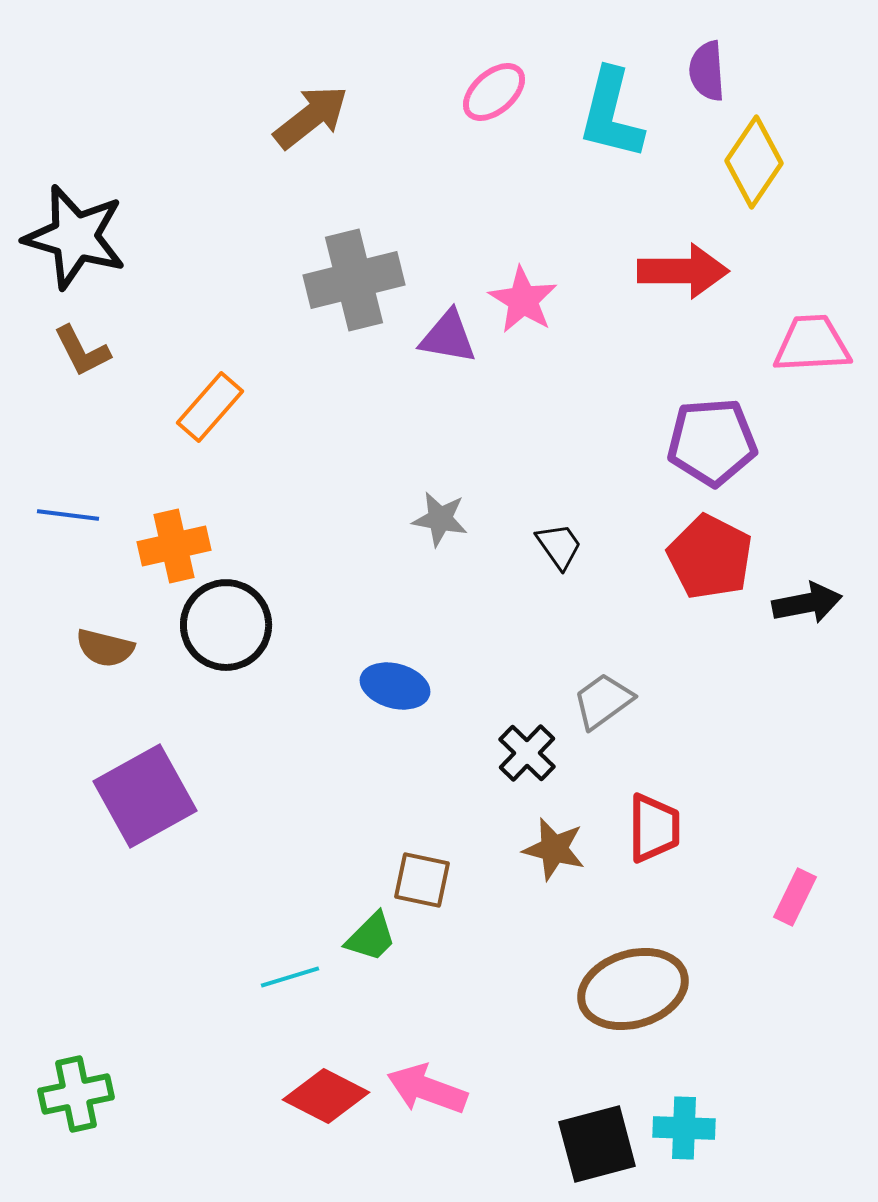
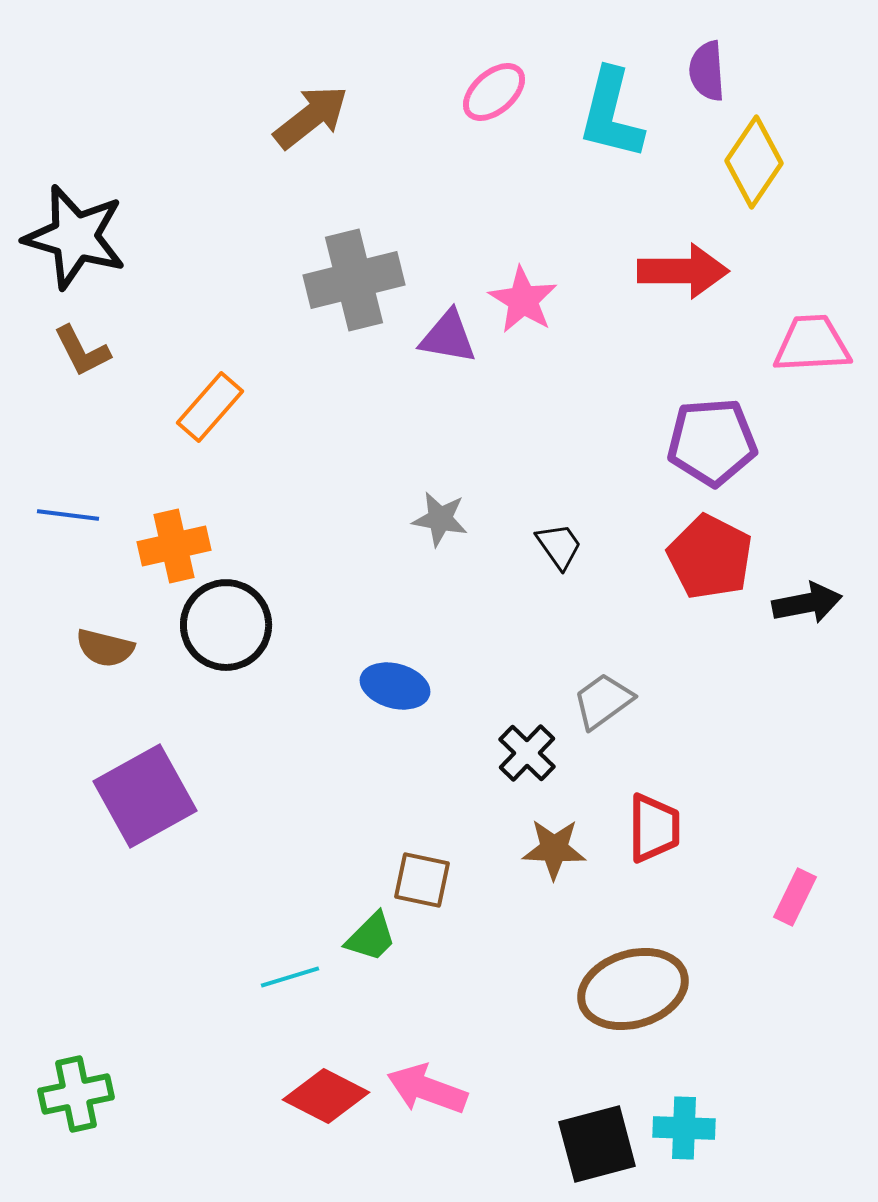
brown star: rotated 12 degrees counterclockwise
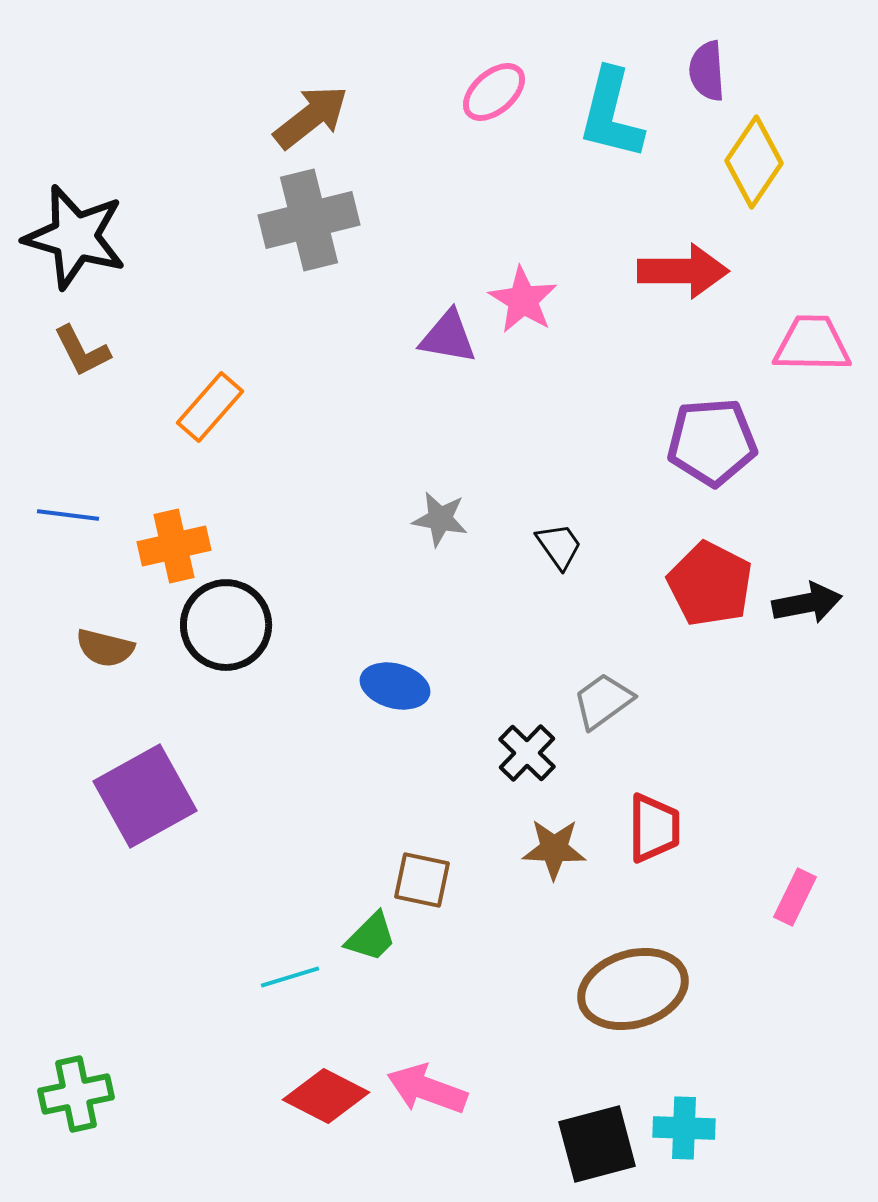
gray cross: moved 45 px left, 60 px up
pink trapezoid: rotated 4 degrees clockwise
red pentagon: moved 27 px down
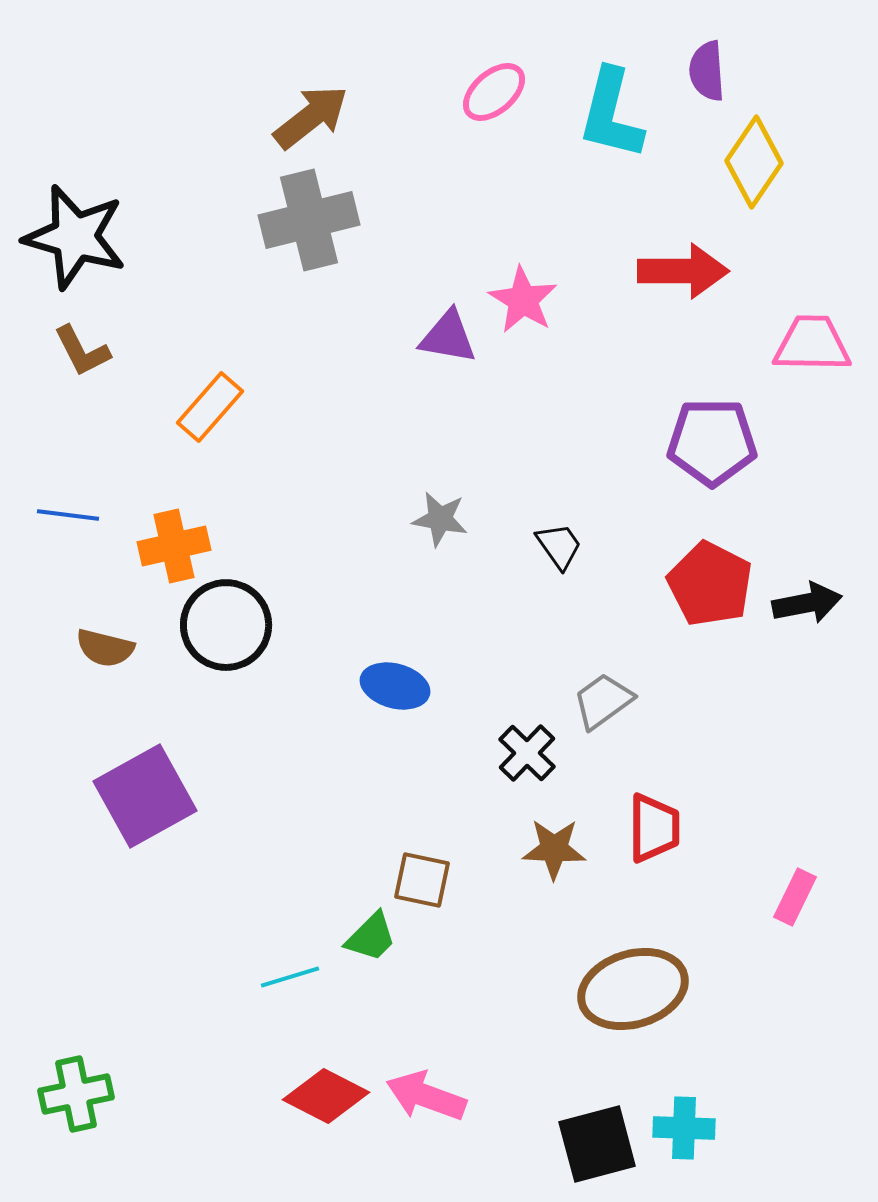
purple pentagon: rotated 4 degrees clockwise
pink arrow: moved 1 px left, 7 px down
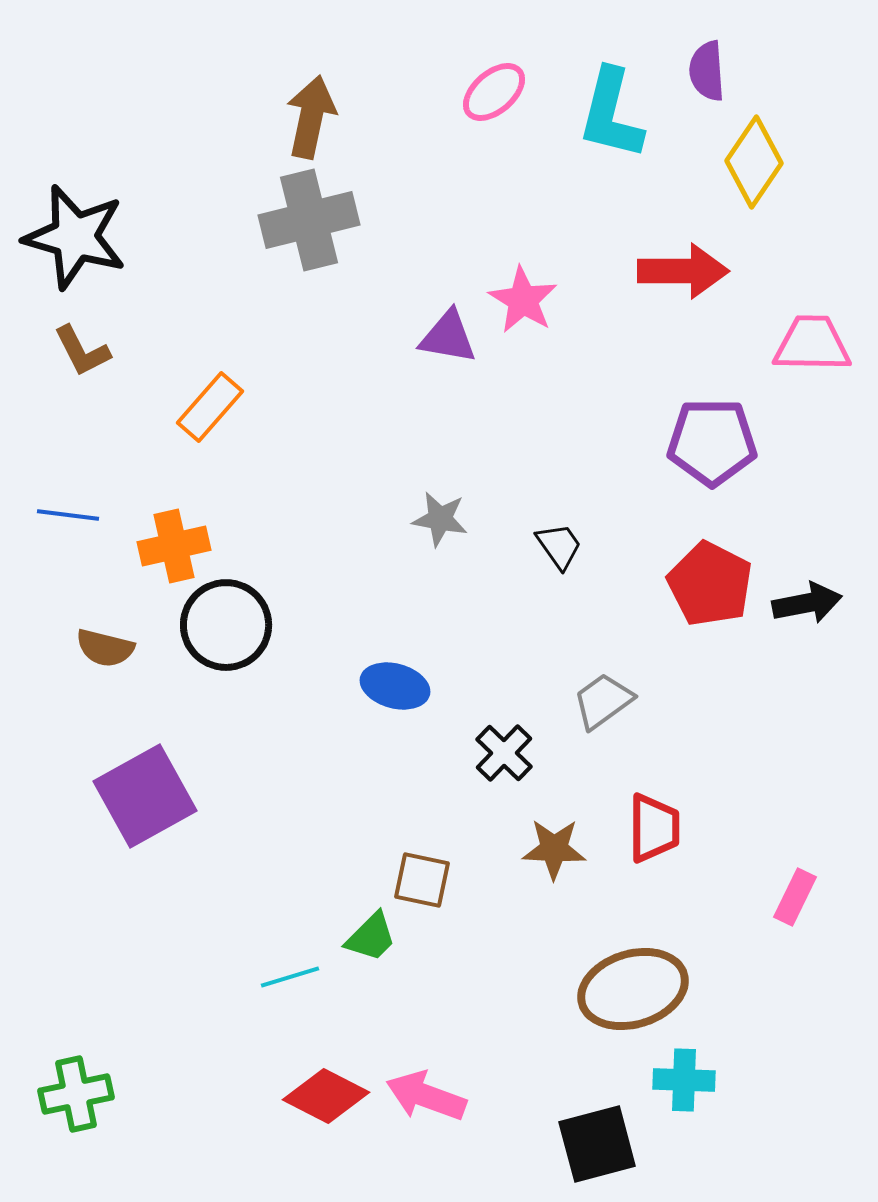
brown arrow: rotated 40 degrees counterclockwise
black cross: moved 23 px left
cyan cross: moved 48 px up
